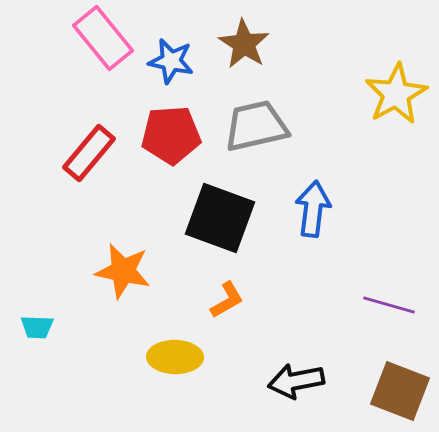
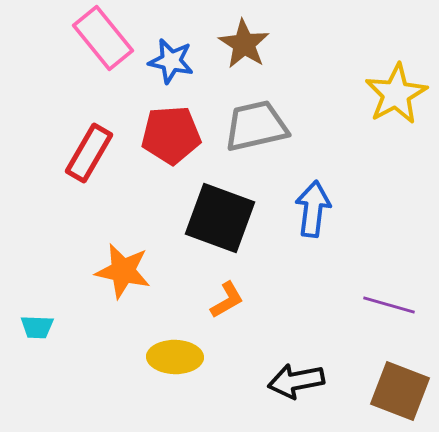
red rectangle: rotated 10 degrees counterclockwise
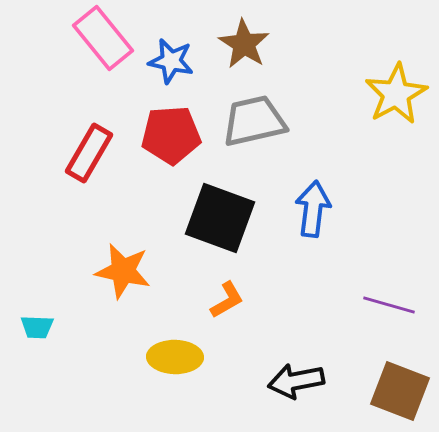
gray trapezoid: moved 2 px left, 5 px up
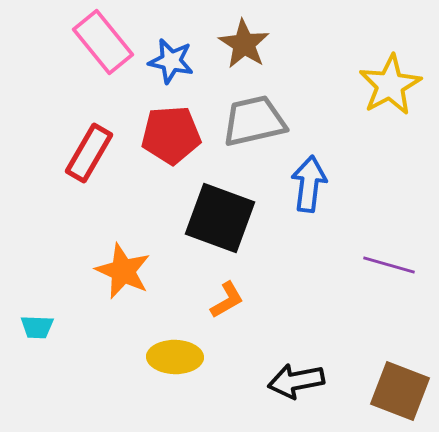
pink rectangle: moved 4 px down
yellow star: moved 6 px left, 9 px up
blue arrow: moved 4 px left, 25 px up
orange star: rotated 12 degrees clockwise
purple line: moved 40 px up
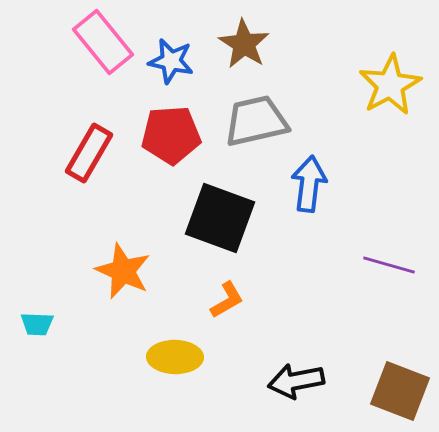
gray trapezoid: moved 2 px right
cyan trapezoid: moved 3 px up
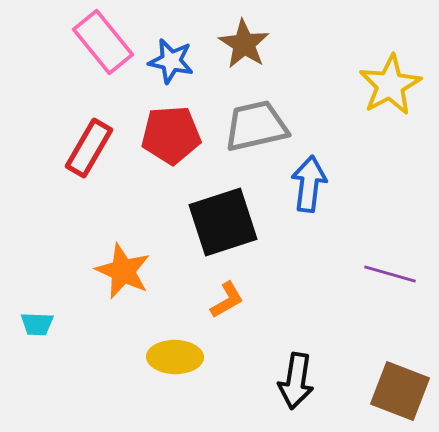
gray trapezoid: moved 5 px down
red rectangle: moved 5 px up
black square: moved 3 px right, 4 px down; rotated 38 degrees counterclockwise
purple line: moved 1 px right, 9 px down
black arrow: rotated 70 degrees counterclockwise
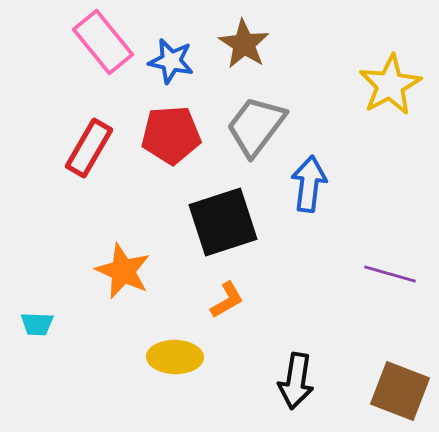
gray trapezoid: rotated 40 degrees counterclockwise
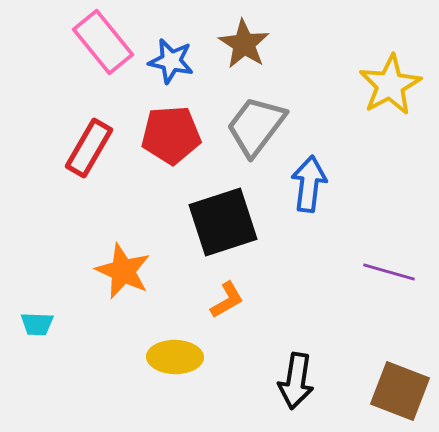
purple line: moved 1 px left, 2 px up
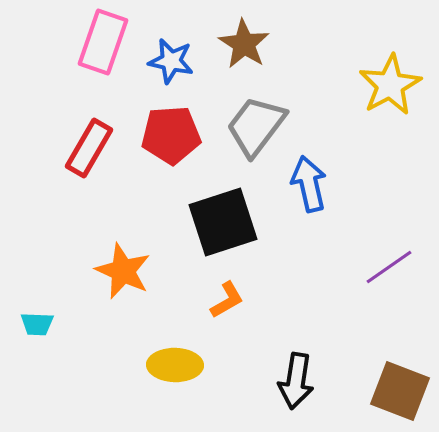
pink rectangle: rotated 58 degrees clockwise
blue arrow: rotated 20 degrees counterclockwise
purple line: moved 5 px up; rotated 51 degrees counterclockwise
yellow ellipse: moved 8 px down
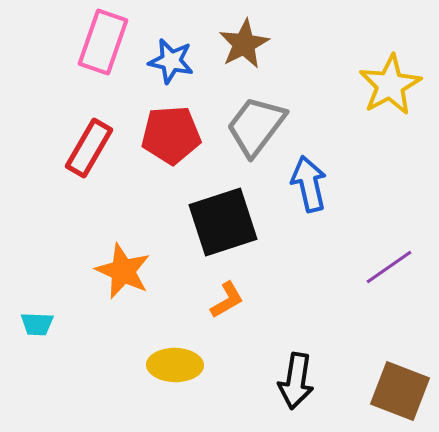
brown star: rotated 12 degrees clockwise
